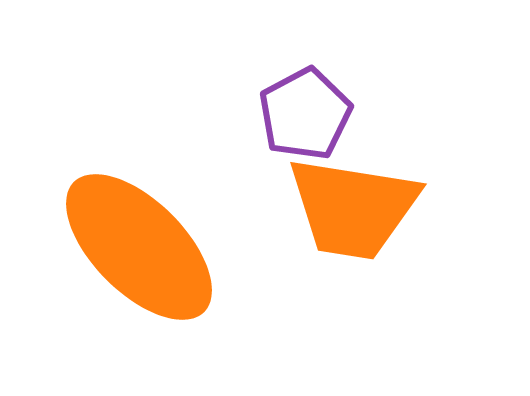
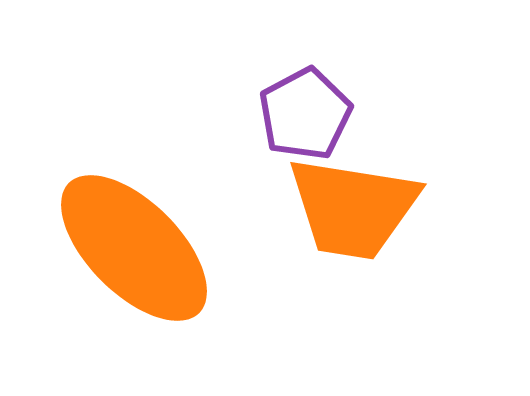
orange ellipse: moved 5 px left, 1 px down
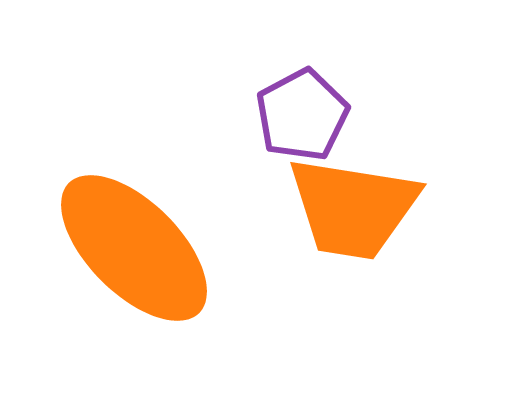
purple pentagon: moved 3 px left, 1 px down
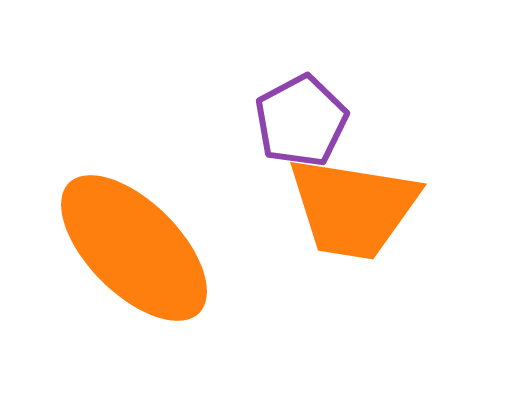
purple pentagon: moved 1 px left, 6 px down
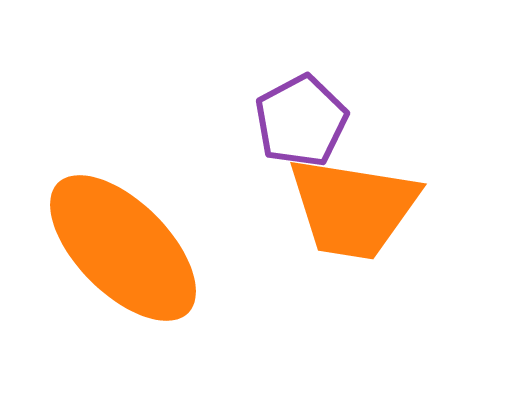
orange ellipse: moved 11 px left
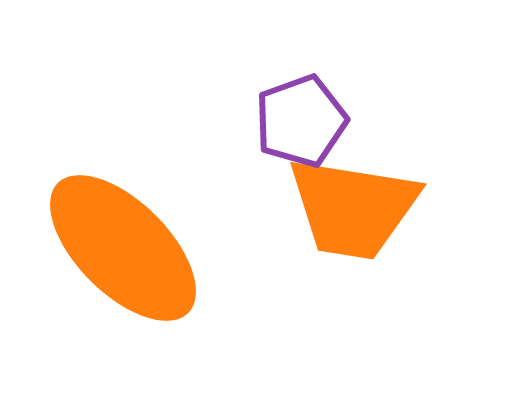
purple pentagon: rotated 8 degrees clockwise
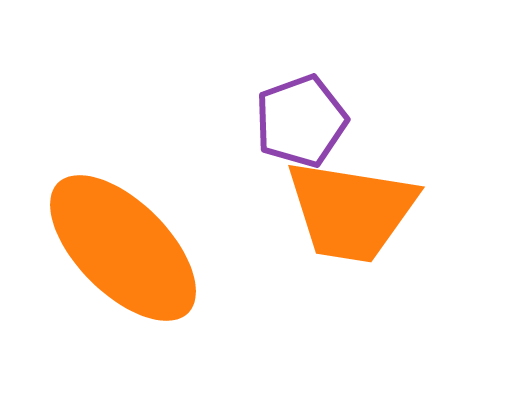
orange trapezoid: moved 2 px left, 3 px down
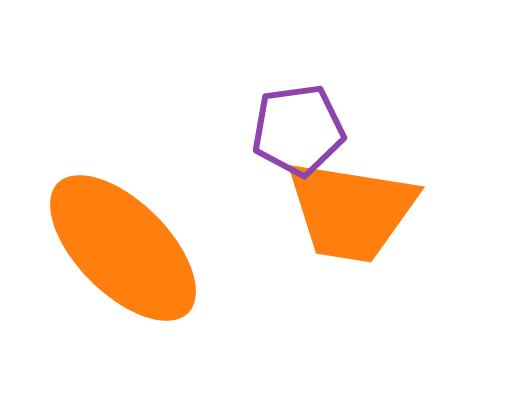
purple pentagon: moved 3 px left, 9 px down; rotated 12 degrees clockwise
